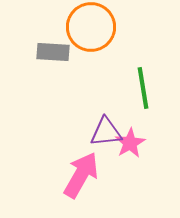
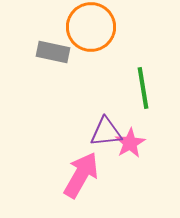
gray rectangle: rotated 8 degrees clockwise
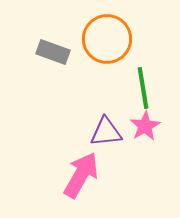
orange circle: moved 16 px right, 12 px down
gray rectangle: rotated 8 degrees clockwise
pink star: moved 15 px right, 17 px up
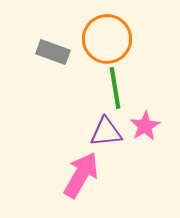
green line: moved 28 px left
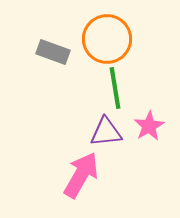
pink star: moved 4 px right
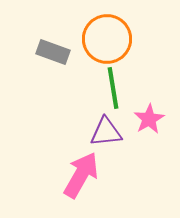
green line: moved 2 px left
pink star: moved 7 px up
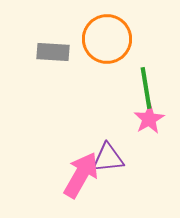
gray rectangle: rotated 16 degrees counterclockwise
green line: moved 33 px right
purple triangle: moved 2 px right, 26 px down
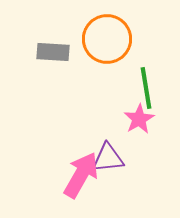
pink star: moved 10 px left
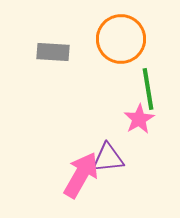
orange circle: moved 14 px right
green line: moved 2 px right, 1 px down
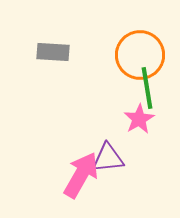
orange circle: moved 19 px right, 16 px down
green line: moved 1 px left, 1 px up
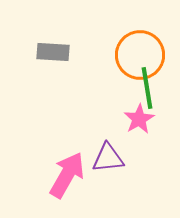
pink arrow: moved 14 px left
